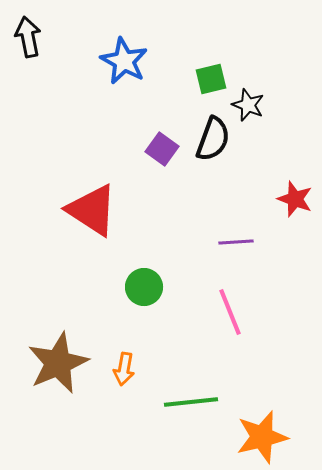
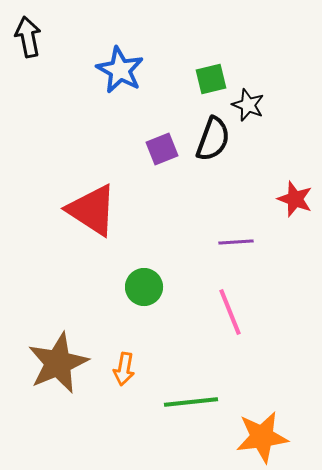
blue star: moved 4 px left, 9 px down
purple square: rotated 32 degrees clockwise
orange star: rotated 6 degrees clockwise
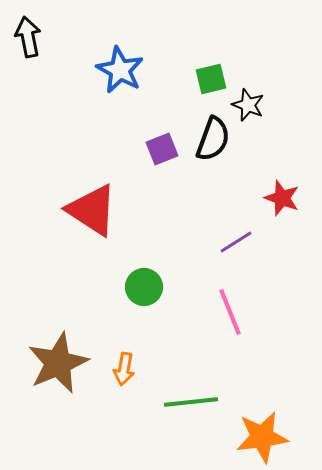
red star: moved 13 px left, 1 px up
purple line: rotated 28 degrees counterclockwise
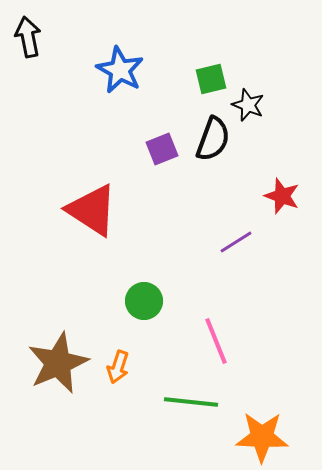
red star: moved 2 px up
green circle: moved 14 px down
pink line: moved 14 px left, 29 px down
orange arrow: moved 6 px left, 2 px up; rotated 8 degrees clockwise
green line: rotated 12 degrees clockwise
orange star: rotated 10 degrees clockwise
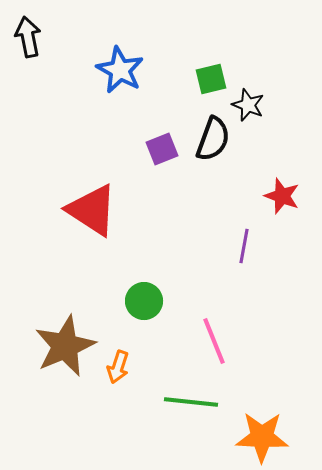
purple line: moved 8 px right, 4 px down; rotated 48 degrees counterclockwise
pink line: moved 2 px left
brown star: moved 7 px right, 17 px up
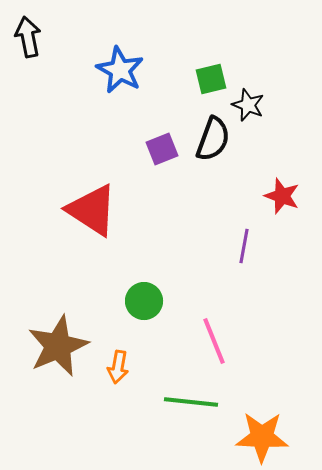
brown star: moved 7 px left
orange arrow: rotated 8 degrees counterclockwise
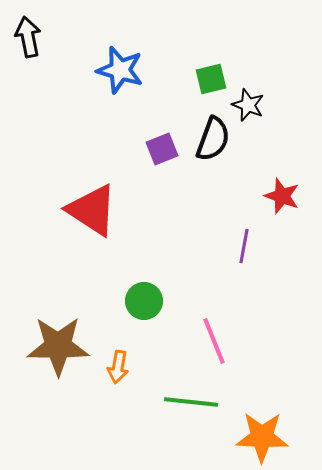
blue star: rotated 12 degrees counterclockwise
brown star: rotated 24 degrees clockwise
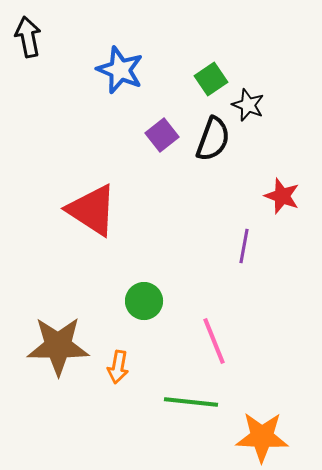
blue star: rotated 6 degrees clockwise
green square: rotated 20 degrees counterclockwise
purple square: moved 14 px up; rotated 16 degrees counterclockwise
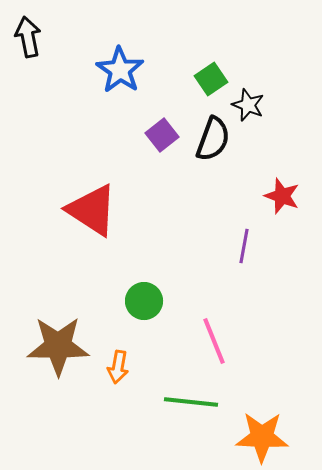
blue star: rotated 12 degrees clockwise
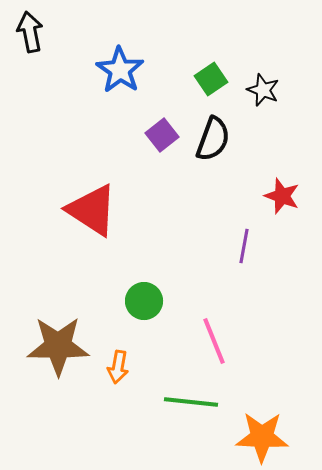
black arrow: moved 2 px right, 5 px up
black star: moved 15 px right, 15 px up
